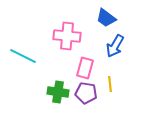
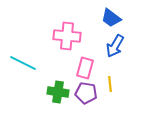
blue trapezoid: moved 5 px right
cyan line: moved 7 px down
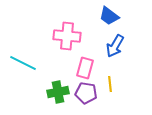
blue trapezoid: moved 2 px left, 2 px up
green cross: rotated 20 degrees counterclockwise
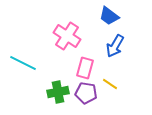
pink cross: rotated 28 degrees clockwise
yellow line: rotated 49 degrees counterclockwise
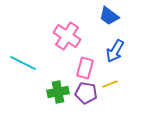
blue arrow: moved 5 px down
yellow line: rotated 56 degrees counterclockwise
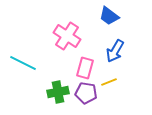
yellow line: moved 1 px left, 2 px up
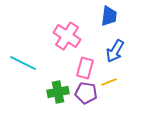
blue trapezoid: rotated 120 degrees counterclockwise
